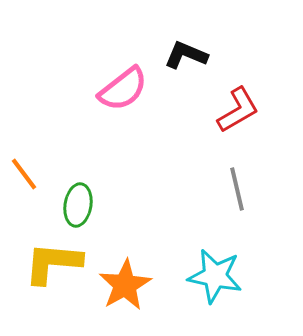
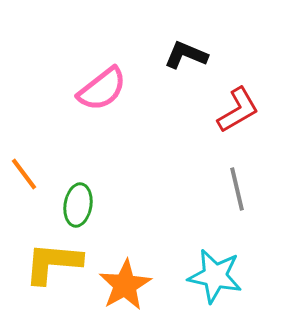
pink semicircle: moved 21 px left
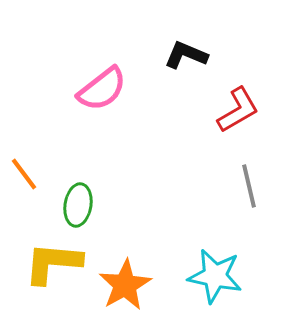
gray line: moved 12 px right, 3 px up
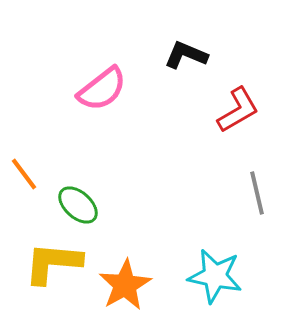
gray line: moved 8 px right, 7 px down
green ellipse: rotated 57 degrees counterclockwise
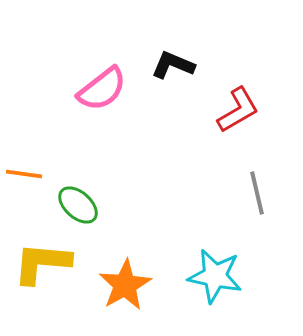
black L-shape: moved 13 px left, 10 px down
orange line: rotated 45 degrees counterclockwise
yellow L-shape: moved 11 px left
